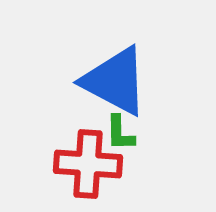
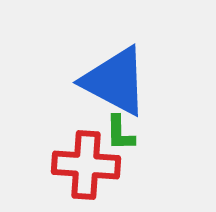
red cross: moved 2 px left, 1 px down
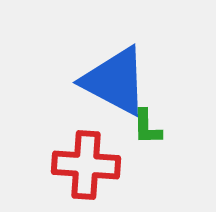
green L-shape: moved 27 px right, 6 px up
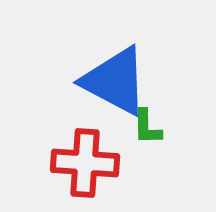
red cross: moved 1 px left, 2 px up
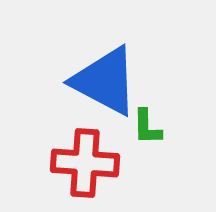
blue triangle: moved 10 px left
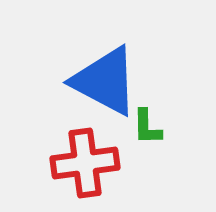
red cross: rotated 12 degrees counterclockwise
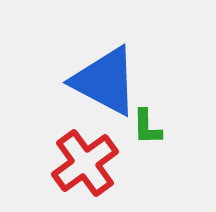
red cross: rotated 28 degrees counterclockwise
